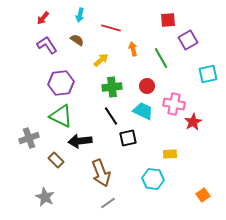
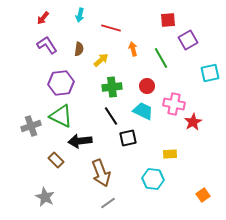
brown semicircle: moved 2 px right, 9 px down; rotated 64 degrees clockwise
cyan square: moved 2 px right, 1 px up
gray cross: moved 2 px right, 12 px up
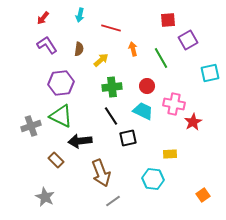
gray line: moved 5 px right, 2 px up
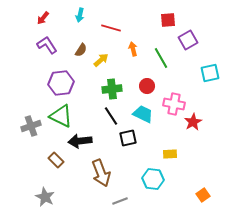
brown semicircle: moved 2 px right, 1 px down; rotated 24 degrees clockwise
green cross: moved 2 px down
cyan trapezoid: moved 3 px down
gray line: moved 7 px right; rotated 14 degrees clockwise
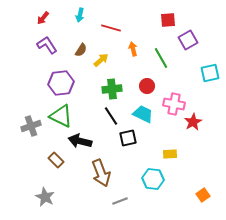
black arrow: rotated 20 degrees clockwise
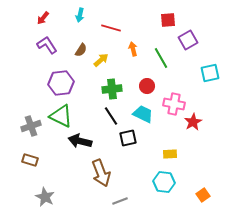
brown rectangle: moved 26 px left; rotated 28 degrees counterclockwise
cyan hexagon: moved 11 px right, 3 px down
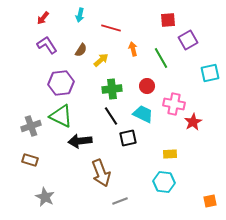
black arrow: rotated 20 degrees counterclockwise
orange square: moved 7 px right, 6 px down; rotated 24 degrees clockwise
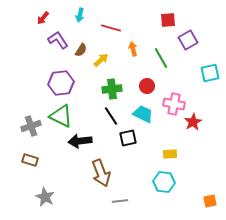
purple L-shape: moved 11 px right, 5 px up
gray line: rotated 14 degrees clockwise
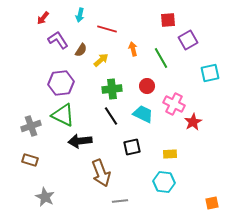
red line: moved 4 px left, 1 px down
pink cross: rotated 15 degrees clockwise
green triangle: moved 2 px right, 1 px up
black square: moved 4 px right, 9 px down
orange square: moved 2 px right, 2 px down
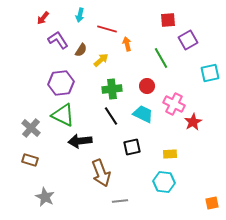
orange arrow: moved 6 px left, 5 px up
gray cross: moved 2 px down; rotated 30 degrees counterclockwise
